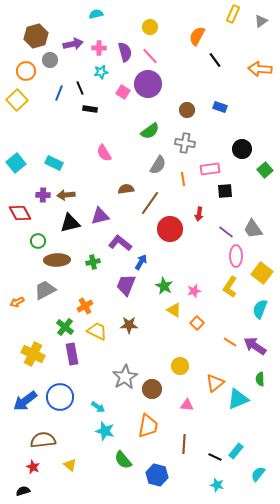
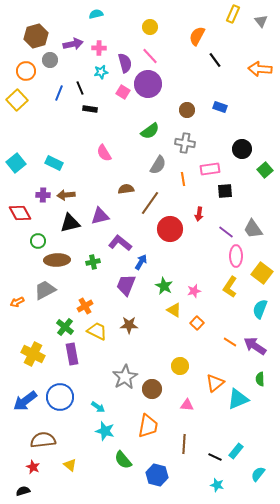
gray triangle at (261, 21): rotated 32 degrees counterclockwise
purple semicircle at (125, 52): moved 11 px down
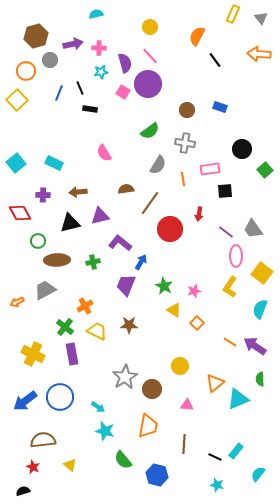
gray triangle at (261, 21): moved 3 px up
orange arrow at (260, 69): moved 1 px left, 15 px up
brown arrow at (66, 195): moved 12 px right, 3 px up
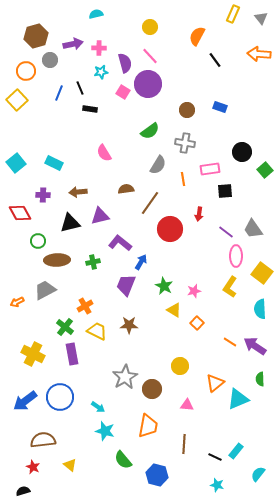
black circle at (242, 149): moved 3 px down
cyan semicircle at (260, 309): rotated 24 degrees counterclockwise
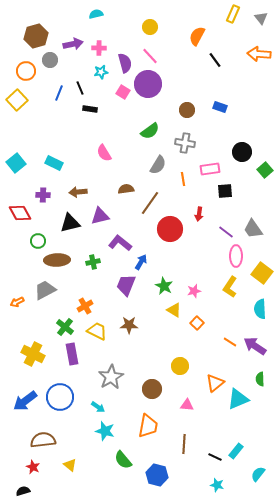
gray star at (125, 377): moved 14 px left
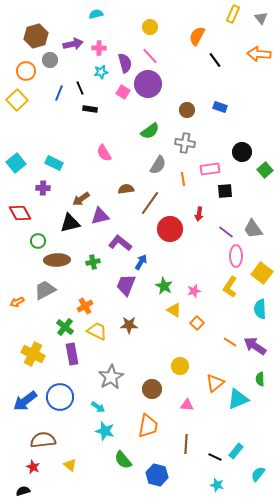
brown arrow at (78, 192): moved 3 px right, 7 px down; rotated 30 degrees counterclockwise
purple cross at (43, 195): moved 7 px up
brown line at (184, 444): moved 2 px right
